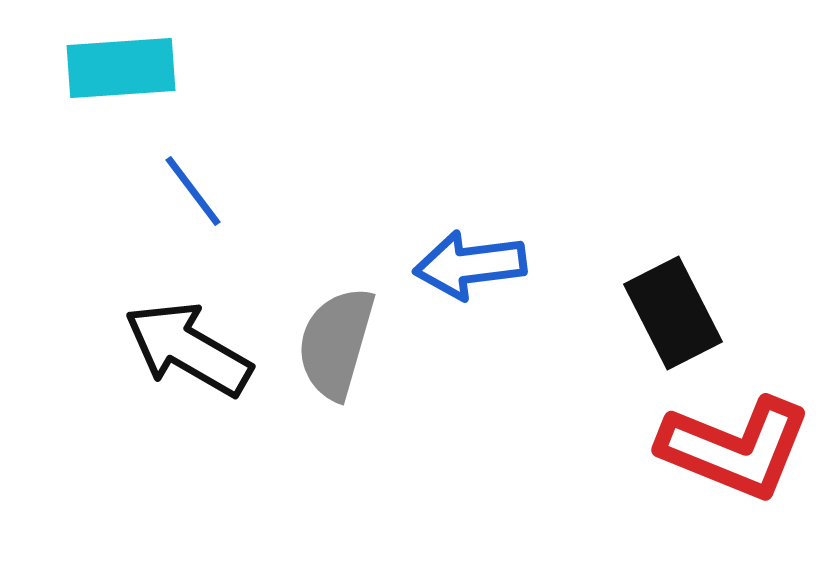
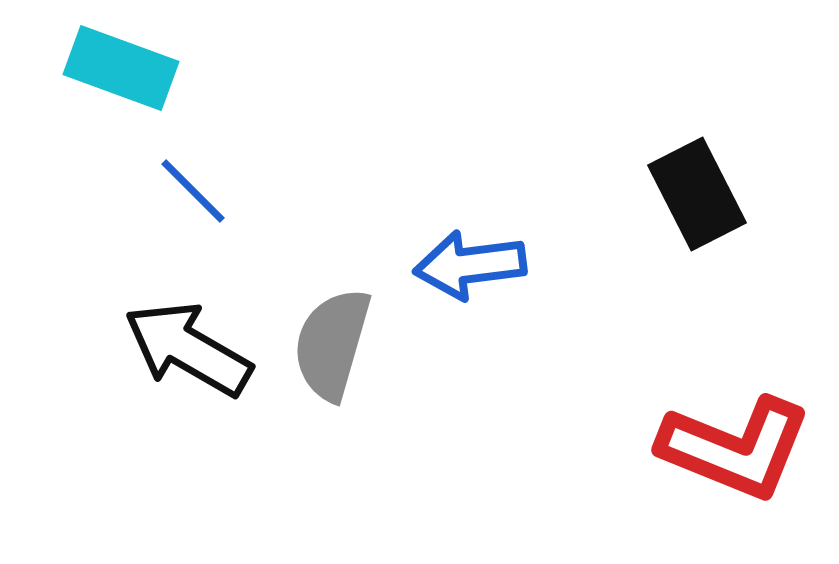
cyan rectangle: rotated 24 degrees clockwise
blue line: rotated 8 degrees counterclockwise
black rectangle: moved 24 px right, 119 px up
gray semicircle: moved 4 px left, 1 px down
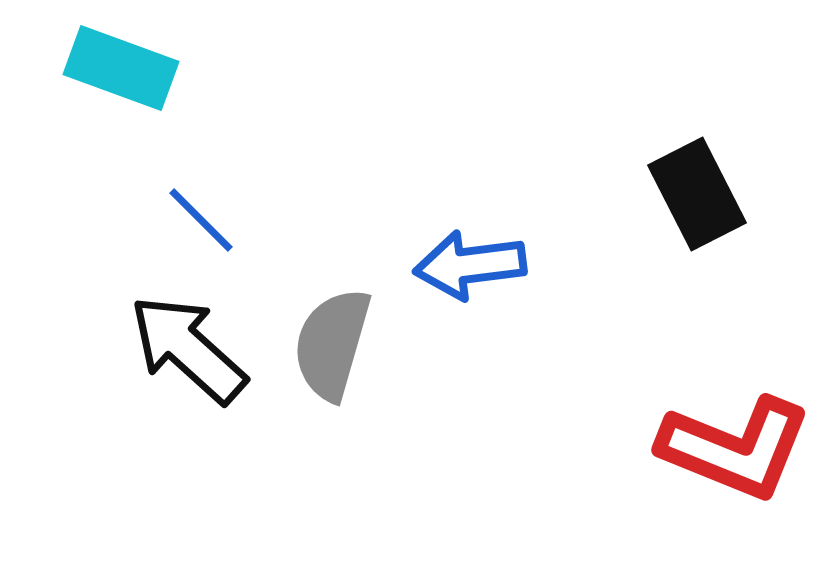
blue line: moved 8 px right, 29 px down
black arrow: rotated 12 degrees clockwise
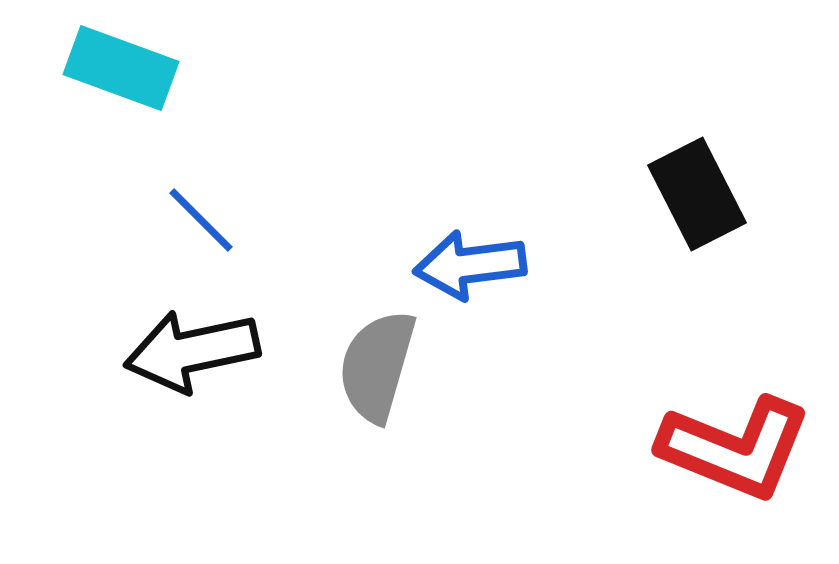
gray semicircle: moved 45 px right, 22 px down
black arrow: moved 4 px right, 2 px down; rotated 54 degrees counterclockwise
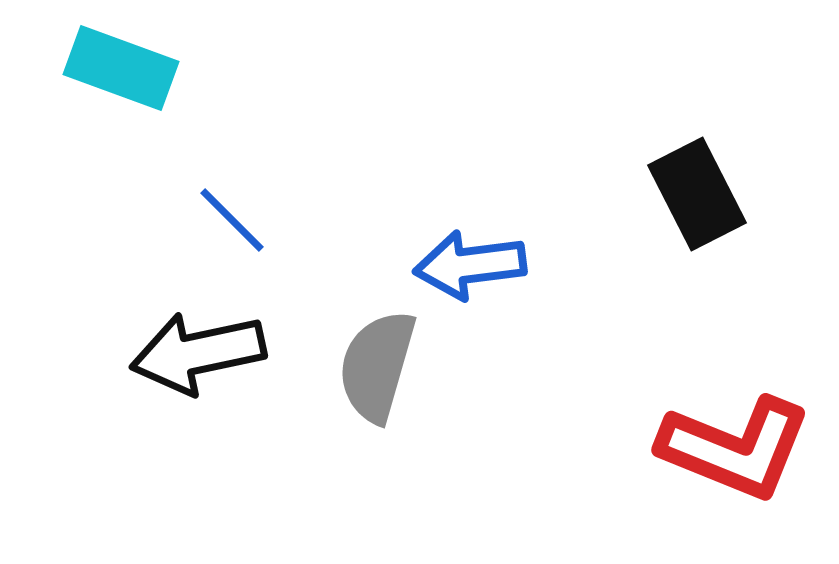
blue line: moved 31 px right
black arrow: moved 6 px right, 2 px down
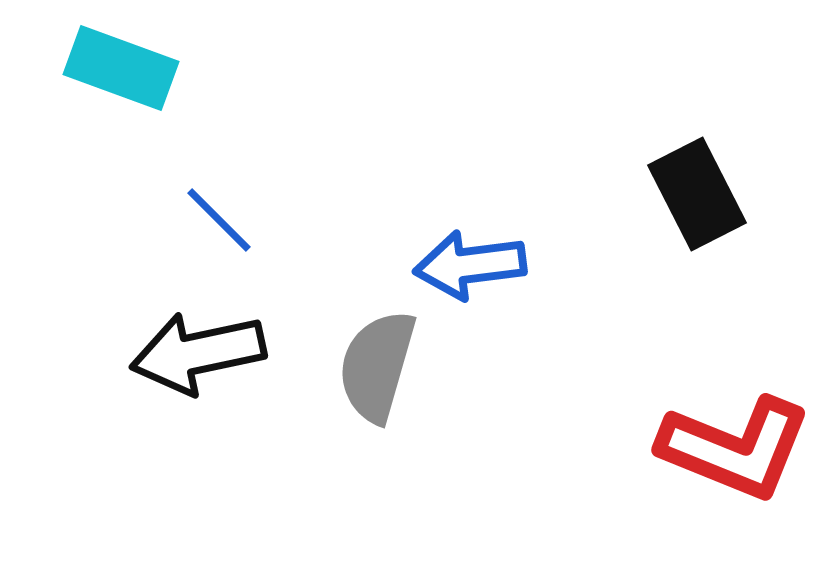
blue line: moved 13 px left
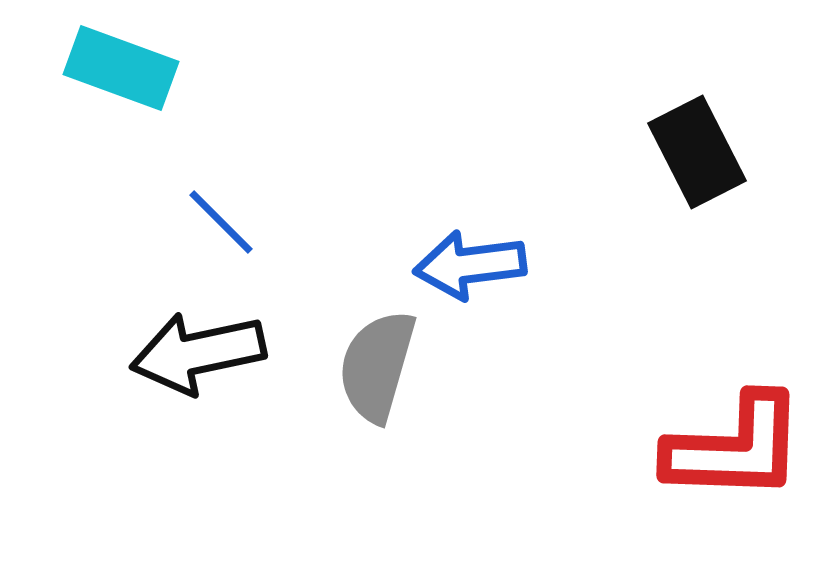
black rectangle: moved 42 px up
blue line: moved 2 px right, 2 px down
red L-shape: rotated 20 degrees counterclockwise
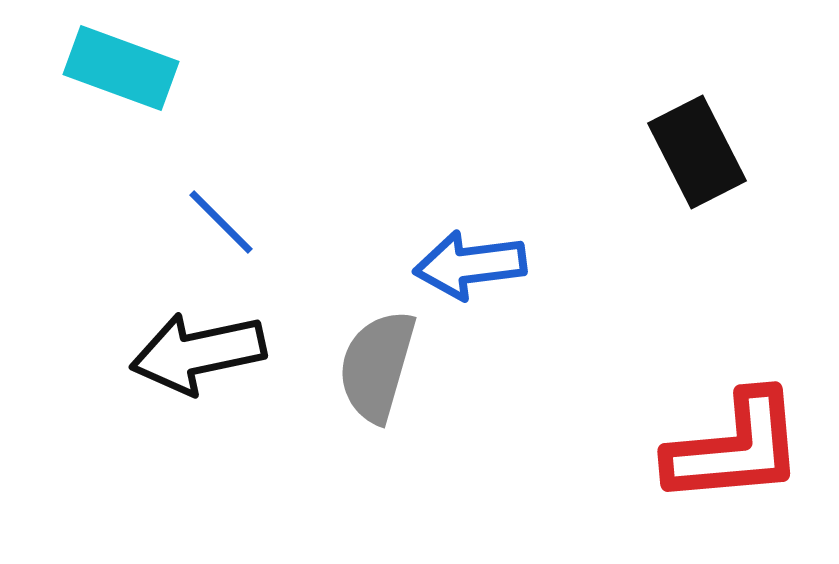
red L-shape: rotated 7 degrees counterclockwise
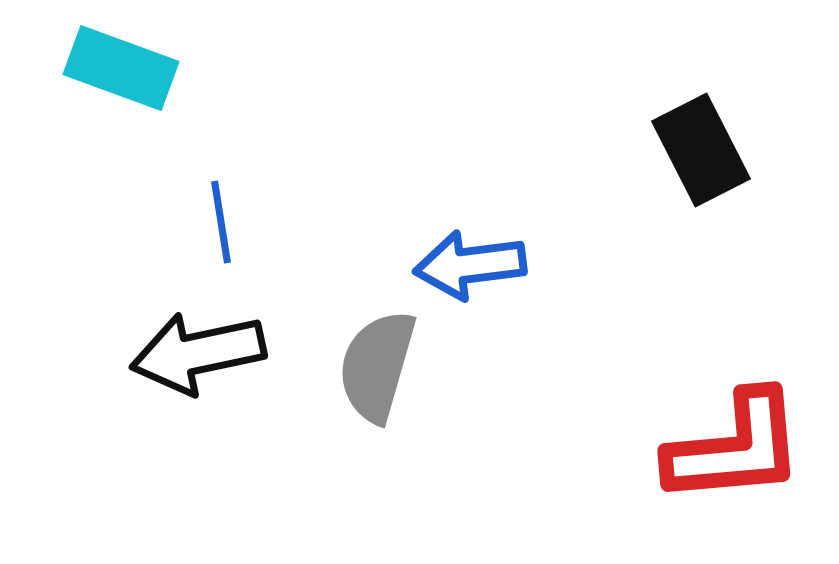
black rectangle: moved 4 px right, 2 px up
blue line: rotated 36 degrees clockwise
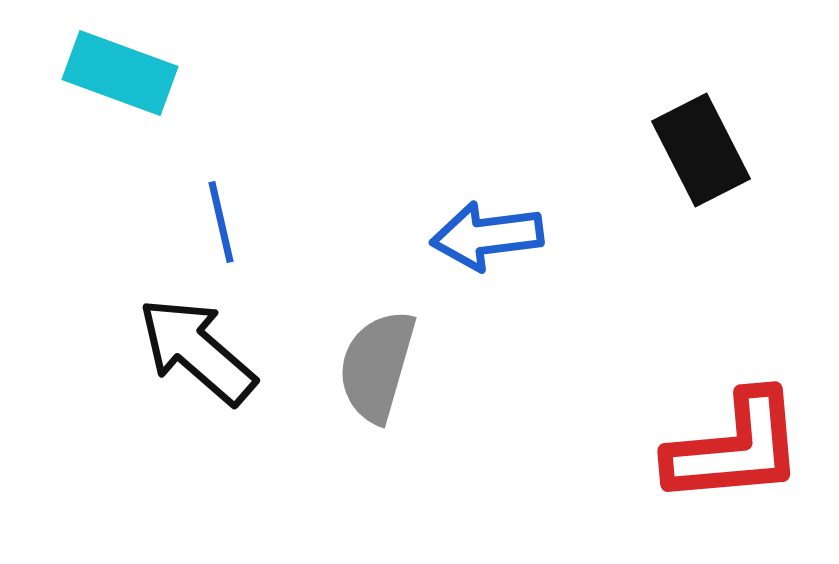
cyan rectangle: moved 1 px left, 5 px down
blue line: rotated 4 degrees counterclockwise
blue arrow: moved 17 px right, 29 px up
black arrow: moved 1 px left, 2 px up; rotated 53 degrees clockwise
